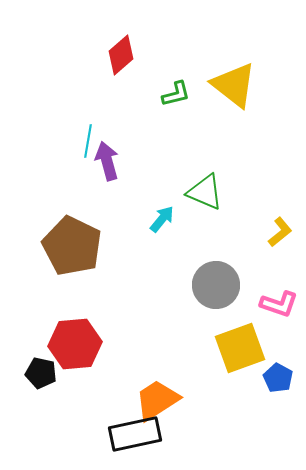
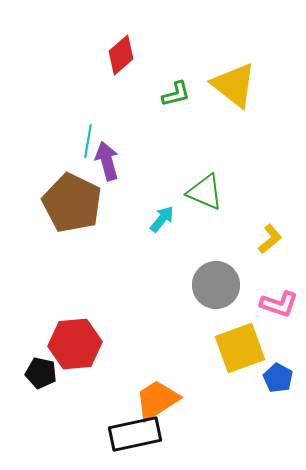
yellow L-shape: moved 10 px left, 7 px down
brown pentagon: moved 43 px up
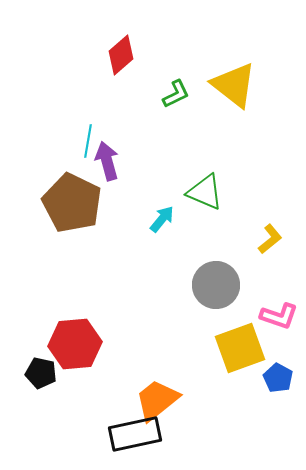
green L-shape: rotated 12 degrees counterclockwise
pink L-shape: moved 12 px down
orange trapezoid: rotated 6 degrees counterclockwise
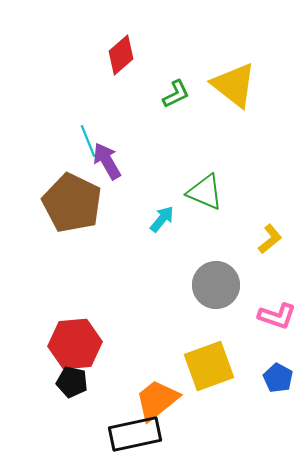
cyan line: rotated 32 degrees counterclockwise
purple arrow: rotated 15 degrees counterclockwise
pink L-shape: moved 2 px left
yellow square: moved 31 px left, 18 px down
black pentagon: moved 31 px right, 9 px down
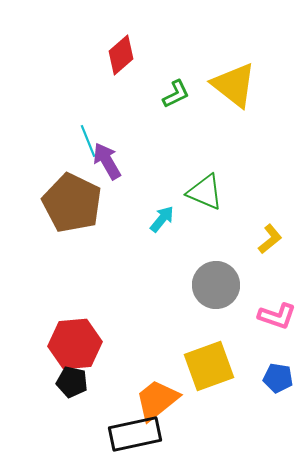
blue pentagon: rotated 20 degrees counterclockwise
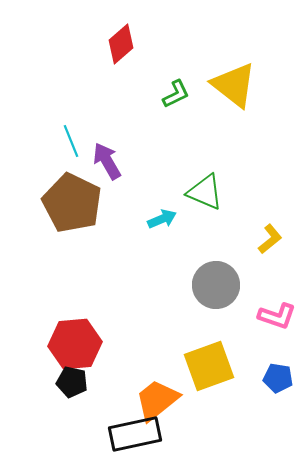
red diamond: moved 11 px up
cyan line: moved 17 px left
cyan arrow: rotated 28 degrees clockwise
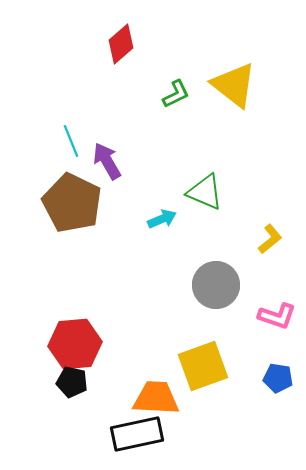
yellow square: moved 6 px left
orange trapezoid: moved 1 px left, 2 px up; rotated 42 degrees clockwise
black rectangle: moved 2 px right
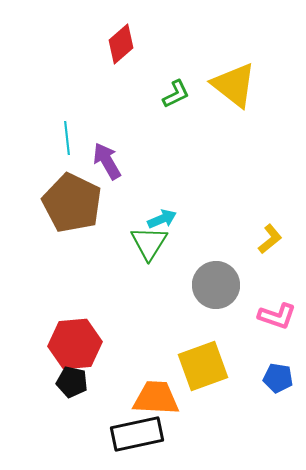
cyan line: moved 4 px left, 3 px up; rotated 16 degrees clockwise
green triangle: moved 56 px left, 51 px down; rotated 39 degrees clockwise
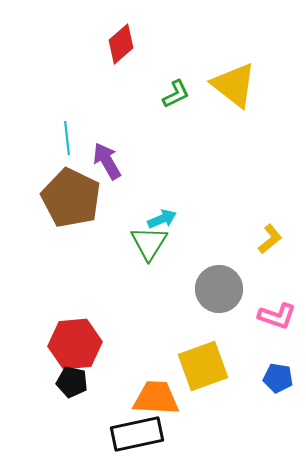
brown pentagon: moved 1 px left, 5 px up
gray circle: moved 3 px right, 4 px down
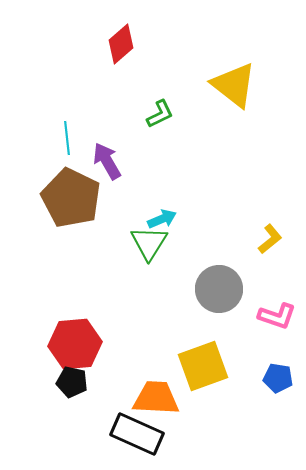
green L-shape: moved 16 px left, 20 px down
black rectangle: rotated 36 degrees clockwise
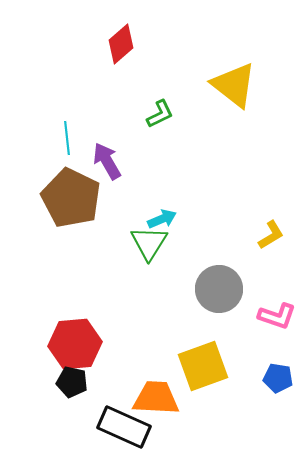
yellow L-shape: moved 1 px right, 4 px up; rotated 8 degrees clockwise
black rectangle: moved 13 px left, 7 px up
